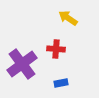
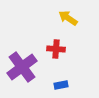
purple cross: moved 3 px down
blue rectangle: moved 2 px down
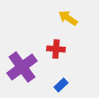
blue rectangle: rotated 32 degrees counterclockwise
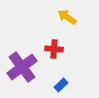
yellow arrow: moved 1 px left, 1 px up
red cross: moved 2 px left
